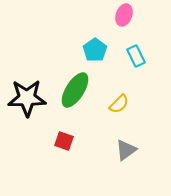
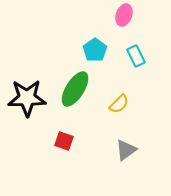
green ellipse: moved 1 px up
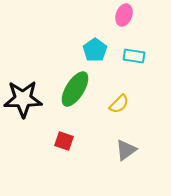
cyan rectangle: moved 2 px left; rotated 55 degrees counterclockwise
black star: moved 4 px left, 1 px down
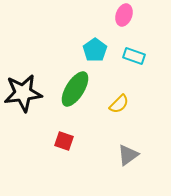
cyan rectangle: rotated 10 degrees clockwise
black star: moved 6 px up; rotated 6 degrees counterclockwise
gray triangle: moved 2 px right, 5 px down
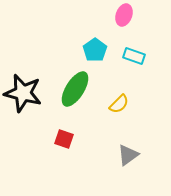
black star: rotated 21 degrees clockwise
red square: moved 2 px up
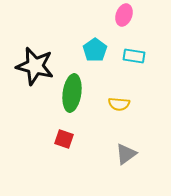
cyan rectangle: rotated 10 degrees counterclockwise
green ellipse: moved 3 px left, 4 px down; rotated 24 degrees counterclockwise
black star: moved 12 px right, 27 px up
yellow semicircle: rotated 50 degrees clockwise
gray triangle: moved 2 px left, 1 px up
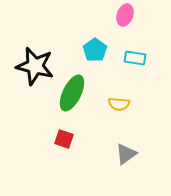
pink ellipse: moved 1 px right
cyan rectangle: moved 1 px right, 2 px down
green ellipse: rotated 18 degrees clockwise
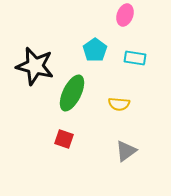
gray triangle: moved 3 px up
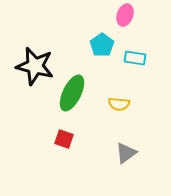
cyan pentagon: moved 7 px right, 5 px up
gray triangle: moved 2 px down
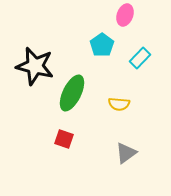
cyan rectangle: moved 5 px right; rotated 55 degrees counterclockwise
